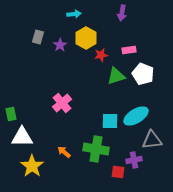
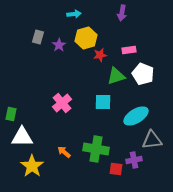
yellow hexagon: rotated 15 degrees clockwise
purple star: moved 1 px left
red star: moved 1 px left
green rectangle: rotated 24 degrees clockwise
cyan square: moved 7 px left, 19 px up
red square: moved 2 px left, 3 px up
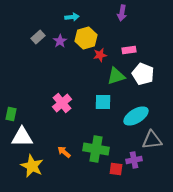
cyan arrow: moved 2 px left, 3 px down
gray rectangle: rotated 32 degrees clockwise
purple star: moved 1 px right, 4 px up
yellow star: rotated 10 degrees counterclockwise
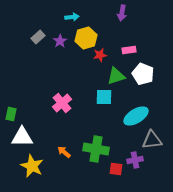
cyan square: moved 1 px right, 5 px up
purple cross: moved 1 px right
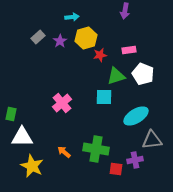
purple arrow: moved 3 px right, 2 px up
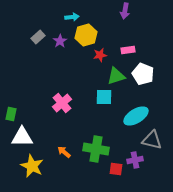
yellow hexagon: moved 3 px up
pink rectangle: moved 1 px left
gray triangle: rotated 20 degrees clockwise
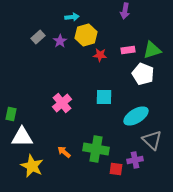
red star: rotated 16 degrees clockwise
green triangle: moved 36 px right, 26 px up
gray triangle: rotated 30 degrees clockwise
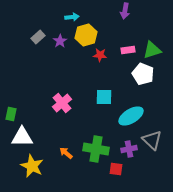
cyan ellipse: moved 5 px left
orange arrow: moved 2 px right, 1 px down
purple cross: moved 6 px left, 11 px up
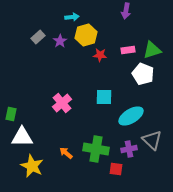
purple arrow: moved 1 px right
